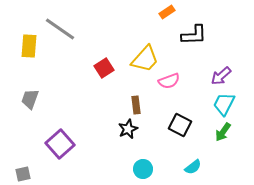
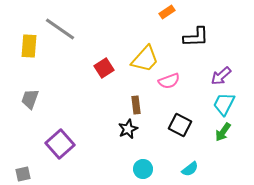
black L-shape: moved 2 px right, 2 px down
cyan semicircle: moved 3 px left, 2 px down
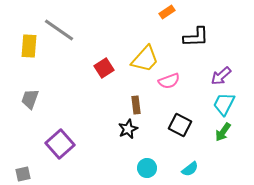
gray line: moved 1 px left, 1 px down
cyan circle: moved 4 px right, 1 px up
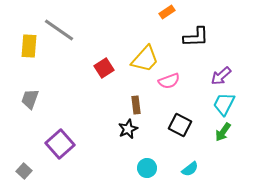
gray square: moved 1 px right, 3 px up; rotated 35 degrees counterclockwise
